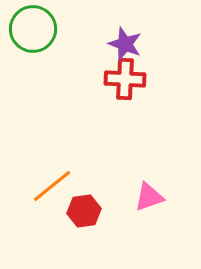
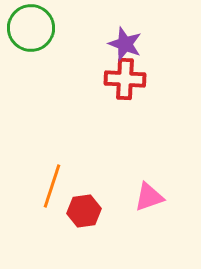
green circle: moved 2 px left, 1 px up
orange line: rotated 33 degrees counterclockwise
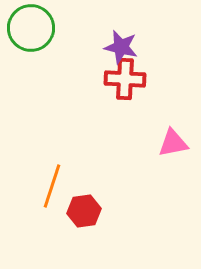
purple star: moved 4 px left, 3 px down; rotated 8 degrees counterclockwise
pink triangle: moved 24 px right, 54 px up; rotated 8 degrees clockwise
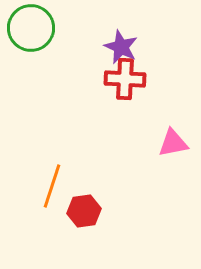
purple star: rotated 12 degrees clockwise
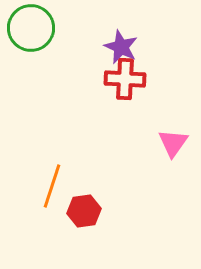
pink triangle: rotated 44 degrees counterclockwise
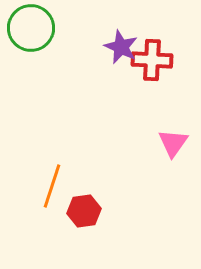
red cross: moved 27 px right, 19 px up
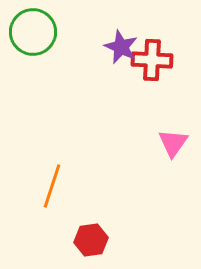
green circle: moved 2 px right, 4 px down
red hexagon: moved 7 px right, 29 px down
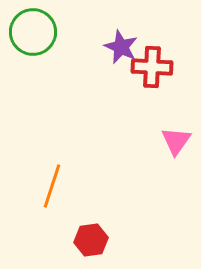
red cross: moved 7 px down
pink triangle: moved 3 px right, 2 px up
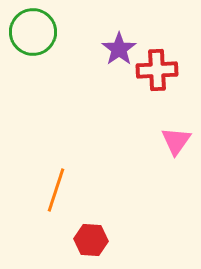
purple star: moved 2 px left, 2 px down; rotated 12 degrees clockwise
red cross: moved 5 px right, 3 px down; rotated 6 degrees counterclockwise
orange line: moved 4 px right, 4 px down
red hexagon: rotated 12 degrees clockwise
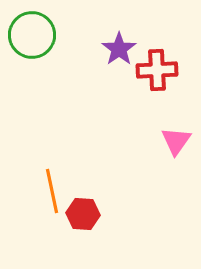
green circle: moved 1 px left, 3 px down
orange line: moved 4 px left, 1 px down; rotated 30 degrees counterclockwise
red hexagon: moved 8 px left, 26 px up
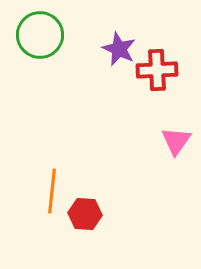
green circle: moved 8 px right
purple star: rotated 12 degrees counterclockwise
orange line: rotated 18 degrees clockwise
red hexagon: moved 2 px right
